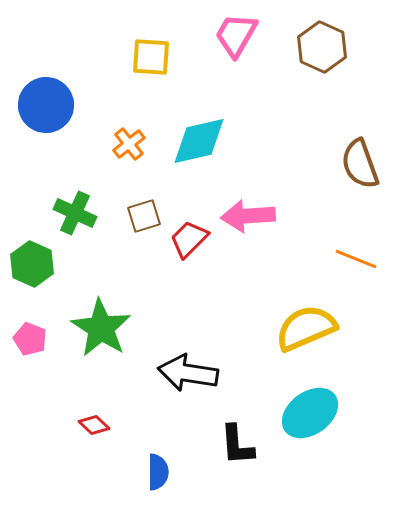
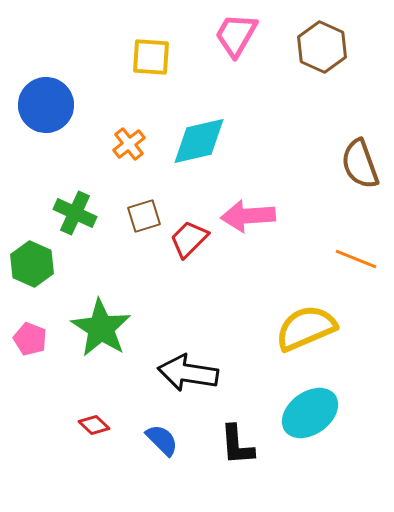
blue semicircle: moved 4 px right, 32 px up; rotated 45 degrees counterclockwise
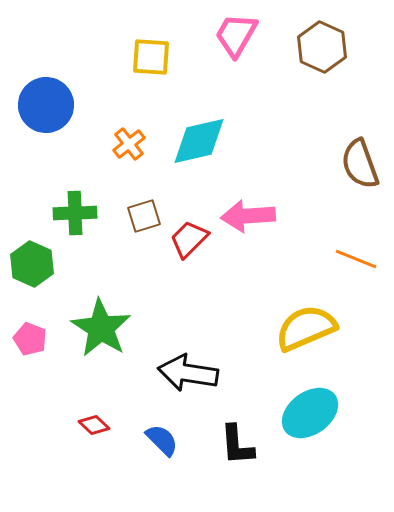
green cross: rotated 27 degrees counterclockwise
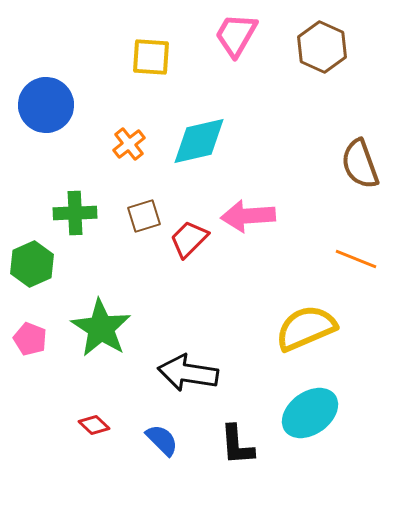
green hexagon: rotated 12 degrees clockwise
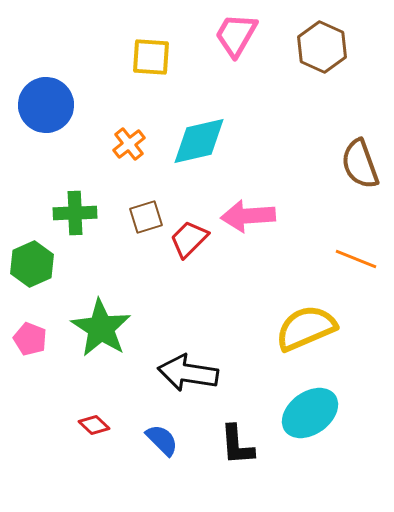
brown square: moved 2 px right, 1 px down
